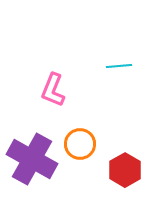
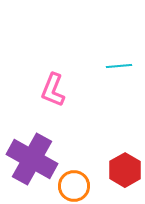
orange circle: moved 6 px left, 42 px down
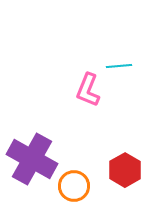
pink L-shape: moved 35 px right
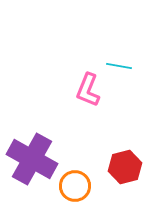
cyan line: rotated 15 degrees clockwise
red hexagon: moved 3 px up; rotated 16 degrees clockwise
orange circle: moved 1 px right
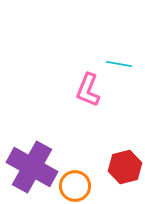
cyan line: moved 2 px up
purple cross: moved 8 px down
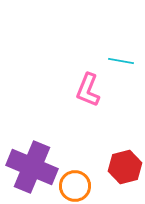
cyan line: moved 2 px right, 3 px up
purple cross: rotated 6 degrees counterclockwise
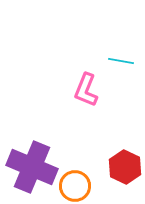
pink L-shape: moved 2 px left
red hexagon: rotated 20 degrees counterclockwise
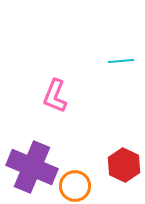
cyan line: rotated 15 degrees counterclockwise
pink L-shape: moved 31 px left, 6 px down
red hexagon: moved 1 px left, 2 px up
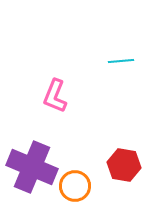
red hexagon: rotated 16 degrees counterclockwise
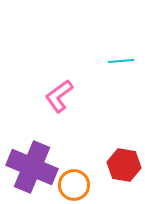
pink L-shape: moved 4 px right; rotated 32 degrees clockwise
orange circle: moved 1 px left, 1 px up
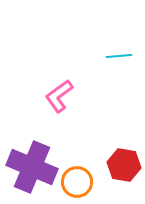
cyan line: moved 2 px left, 5 px up
orange circle: moved 3 px right, 3 px up
